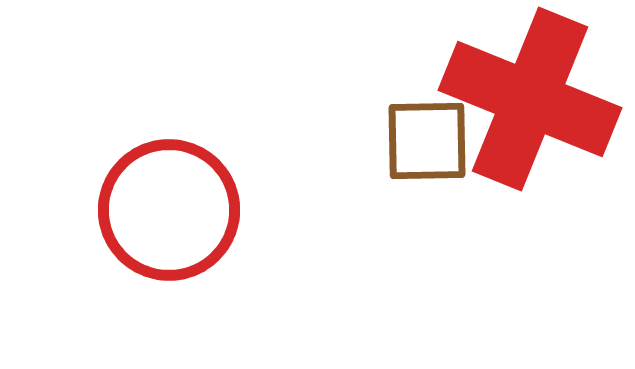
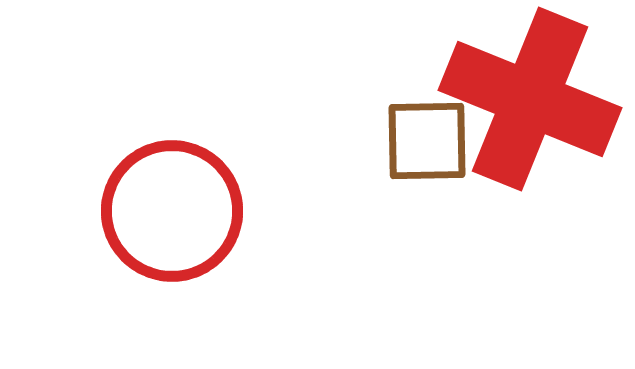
red circle: moved 3 px right, 1 px down
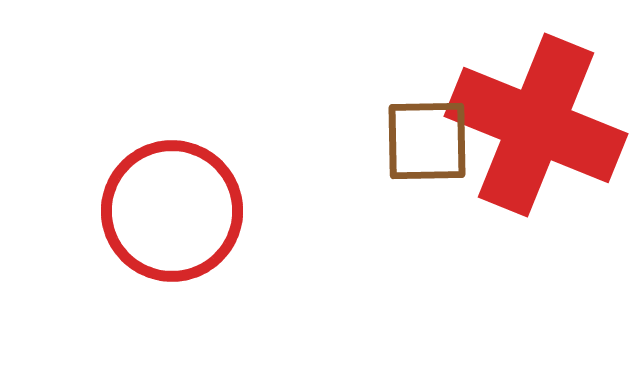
red cross: moved 6 px right, 26 px down
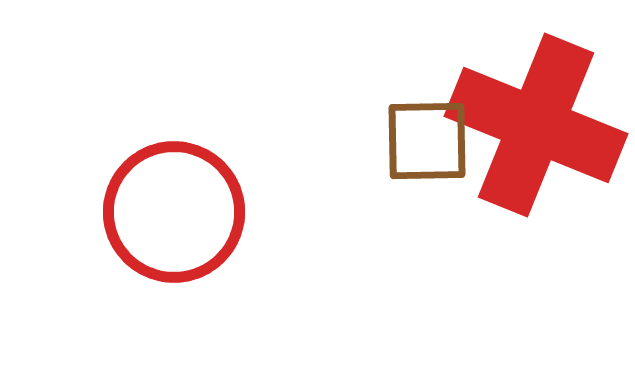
red circle: moved 2 px right, 1 px down
